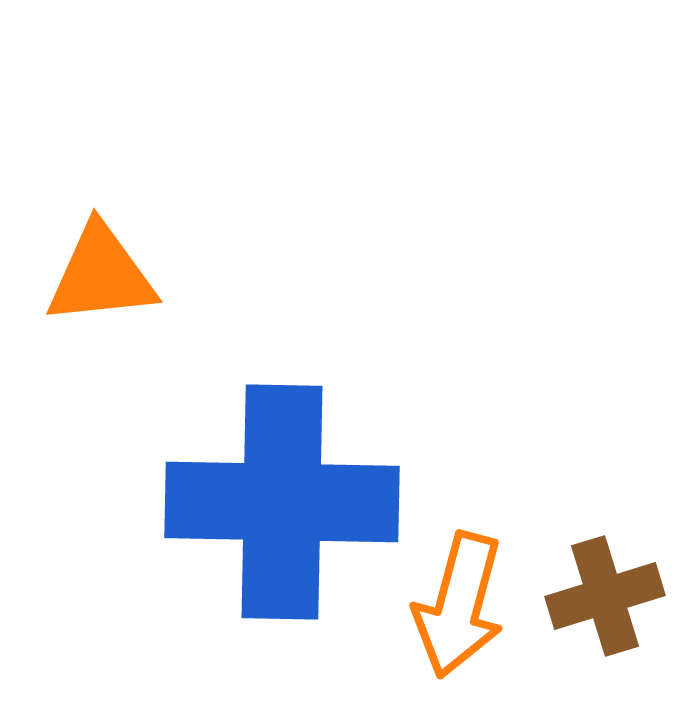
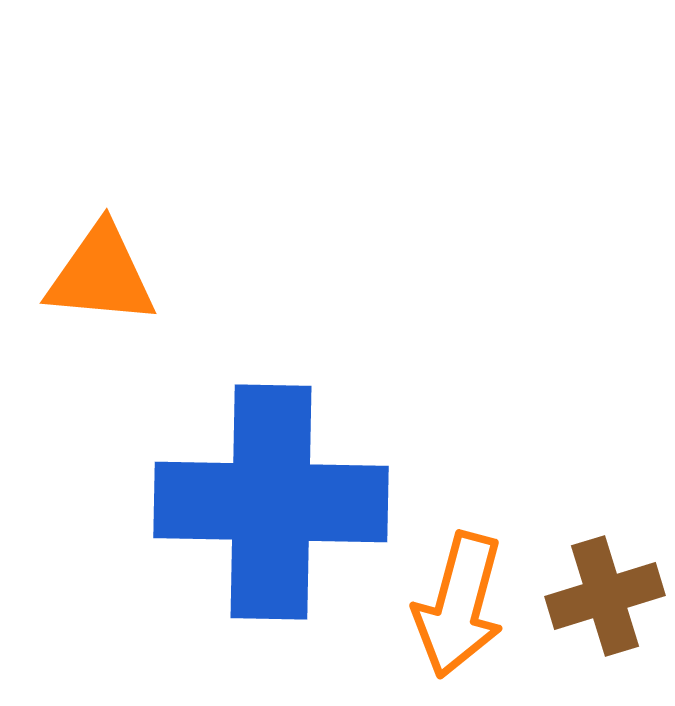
orange triangle: rotated 11 degrees clockwise
blue cross: moved 11 px left
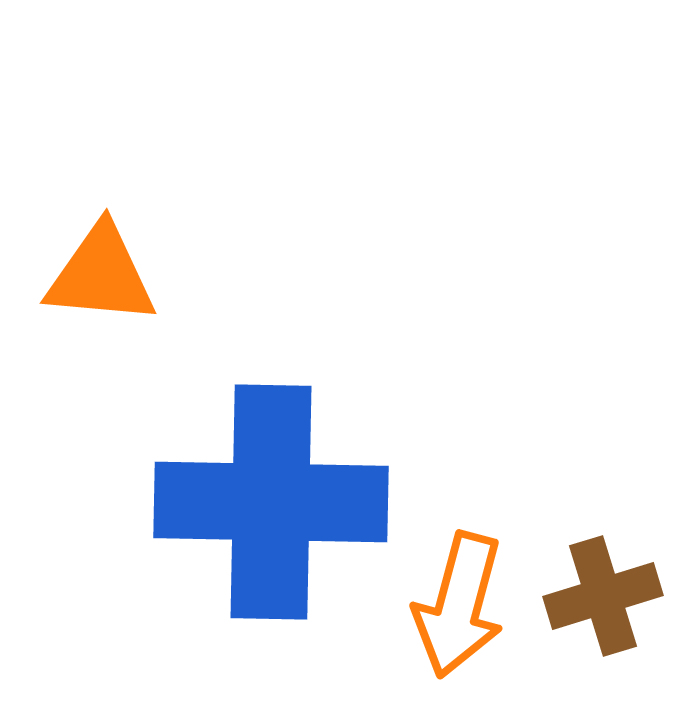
brown cross: moved 2 px left
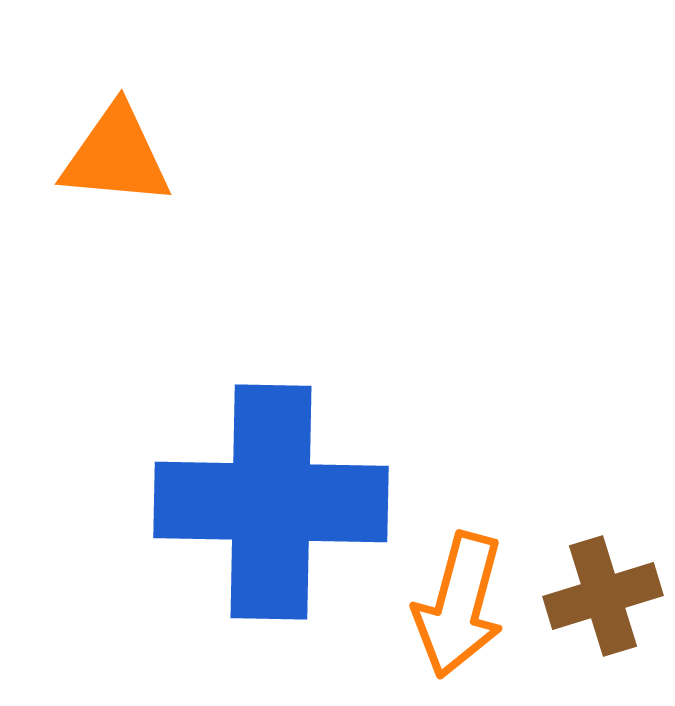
orange triangle: moved 15 px right, 119 px up
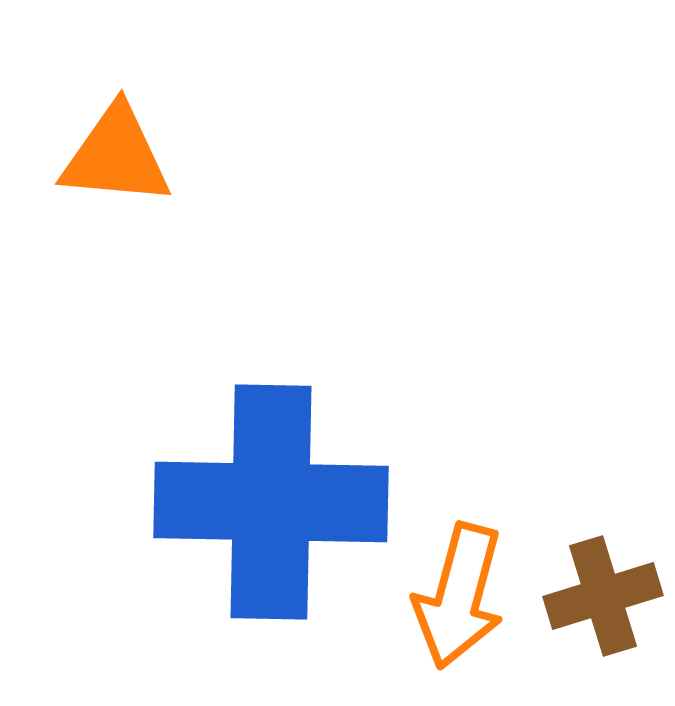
orange arrow: moved 9 px up
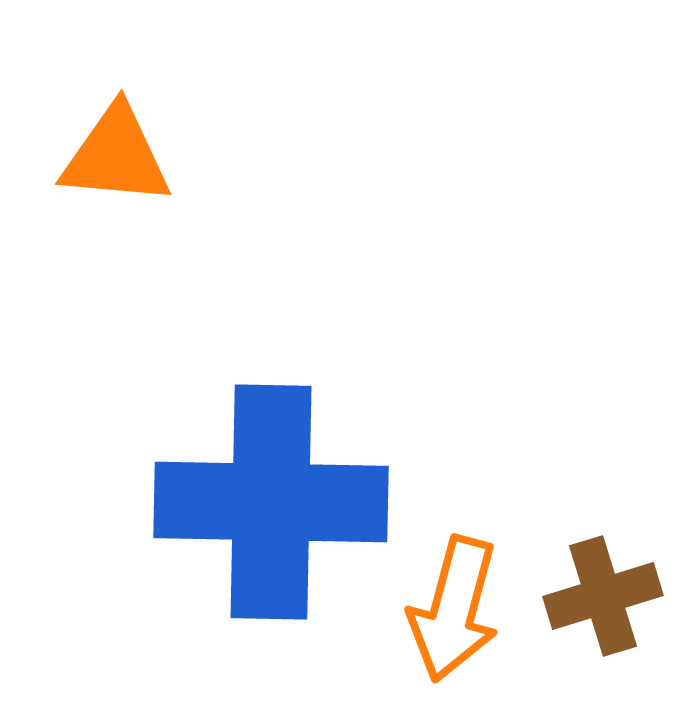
orange arrow: moved 5 px left, 13 px down
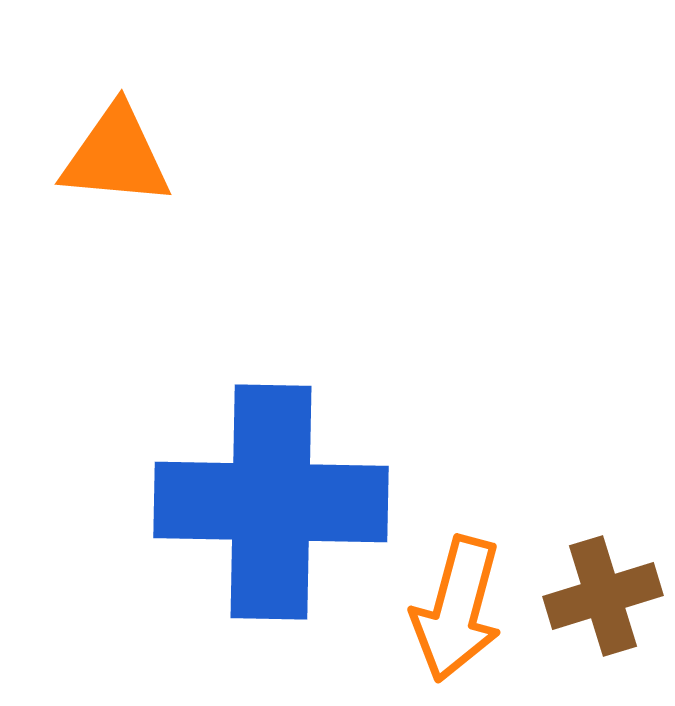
orange arrow: moved 3 px right
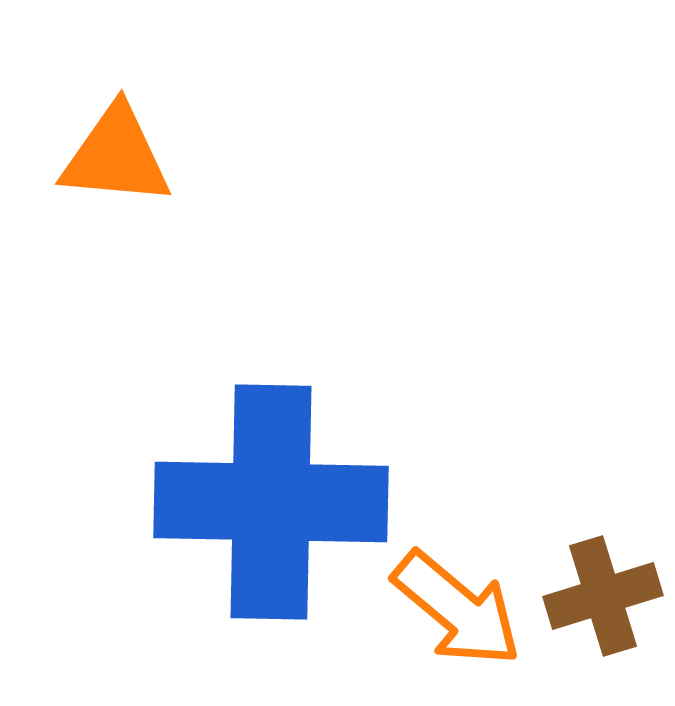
orange arrow: rotated 65 degrees counterclockwise
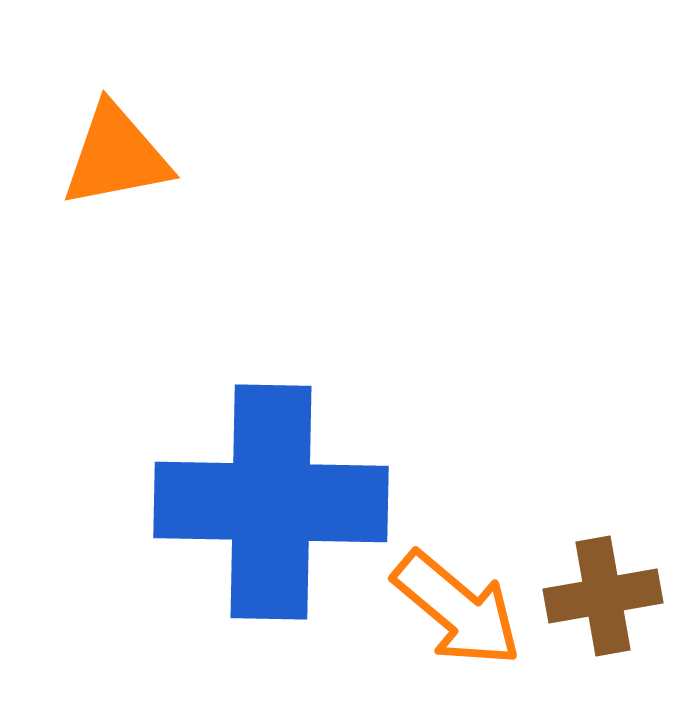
orange triangle: rotated 16 degrees counterclockwise
brown cross: rotated 7 degrees clockwise
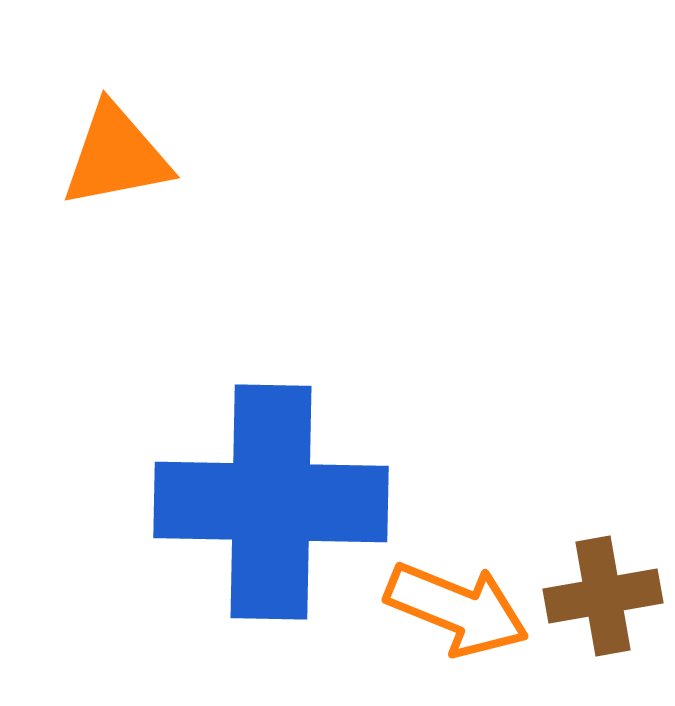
orange arrow: rotated 18 degrees counterclockwise
